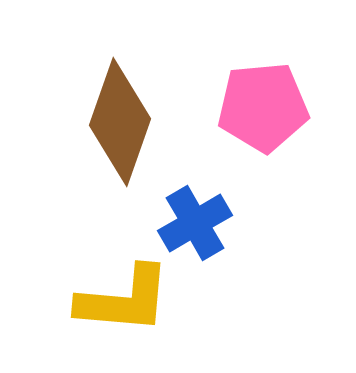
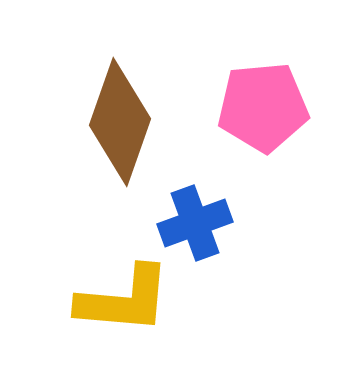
blue cross: rotated 10 degrees clockwise
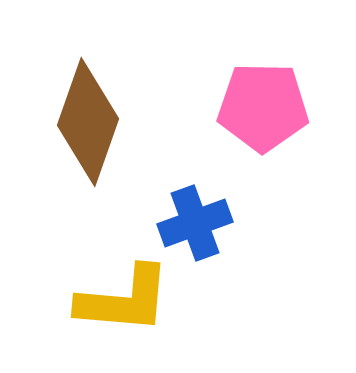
pink pentagon: rotated 6 degrees clockwise
brown diamond: moved 32 px left
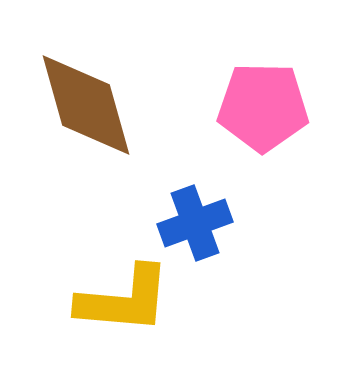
brown diamond: moved 2 px left, 17 px up; rotated 35 degrees counterclockwise
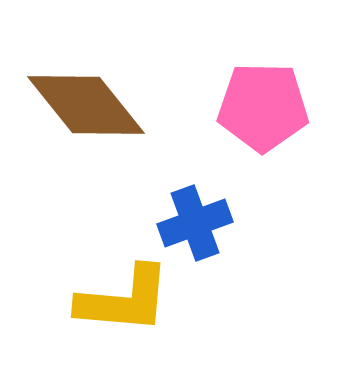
brown diamond: rotated 23 degrees counterclockwise
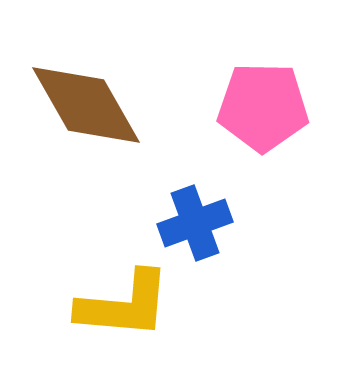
brown diamond: rotated 9 degrees clockwise
yellow L-shape: moved 5 px down
